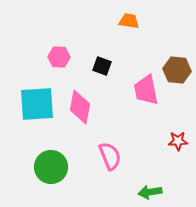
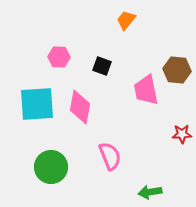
orange trapezoid: moved 3 px left, 1 px up; rotated 60 degrees counterclockwise
red star: moved 4 px right, 7 px up
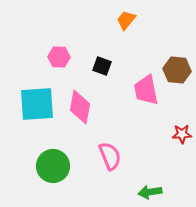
green circle: moved 2 px right, 1 px up
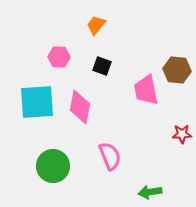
orange trapezoid: moved 30 px left, 5 px down
cyan square: moved 2 px up
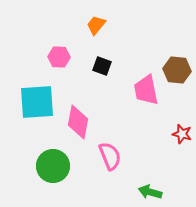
pink diamond: moved 2 px left, 15 px down
red star: rotated 18 degrees clockwise
green arrow: rotated 25 degrees clockwise
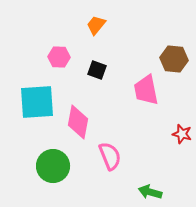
black square: moved 5 px left, 4 px down
brown hexagon: moved 3 px left, 11 px up
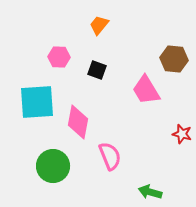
orange trapezoid: moved 3 px right
pink trapezoid: rotated 20 degrees counterclockwise
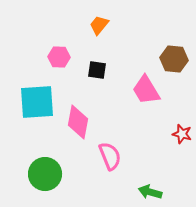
black square: rotated 12 degrees counterclockwise
green circle: moved 8 px left, 8 px down
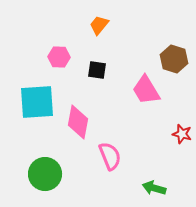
brown hexagon: rotated 12 degrees clockwise
green arrow: moved 4 px right, 4 px up
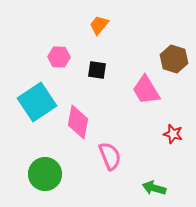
cyan square: rotated 30 degrees counterclockwise
red star: moved 9 px left
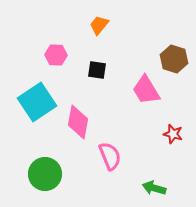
pink hexagon: moved 3 px left, 2 px up
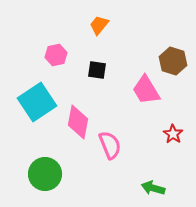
pink hexagon: rotated 15 degrees counterclockwise
brown hexagon: moved 1 px left, 2 px down
red star: rotated 18 degrees clockwise
pink semicircle: moved 11 px up
green arrow: moved 1 px left
